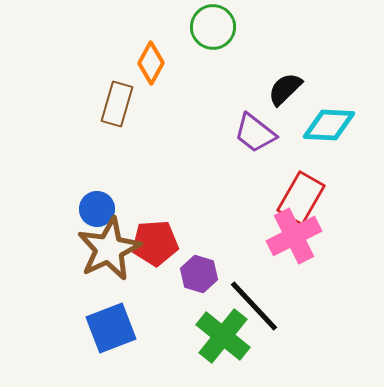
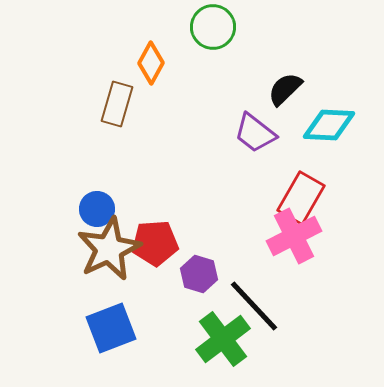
green cross: moved 3 px down; rotated 14 degrees clockwise
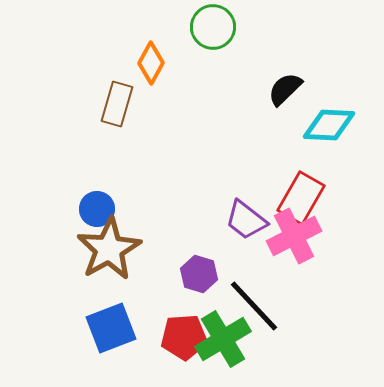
purple trapezoid: moved 9 px left, 87 px down
red pentagon: moved 29 px right, 94 px down
brown star: rotated 4 degrees counterclockwise
green cross: rotated 6 degrees clockwise
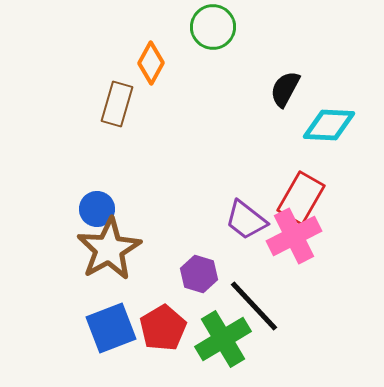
black semicircle: rotated 18 degrees counterclockwise
red pentagon: moved 21 px left, 9 px up; rotated 27 degrees counterclockwise
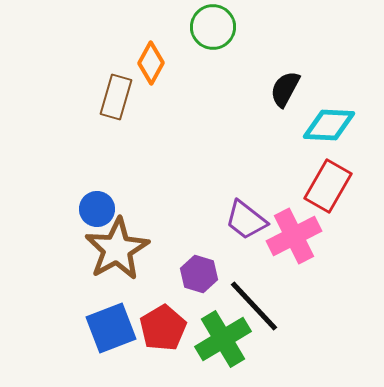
brown rectangle: moved 1 px left, 7 px up
red rectangle: moved 27 px right, 12 px up
brown star: moved 8 px right
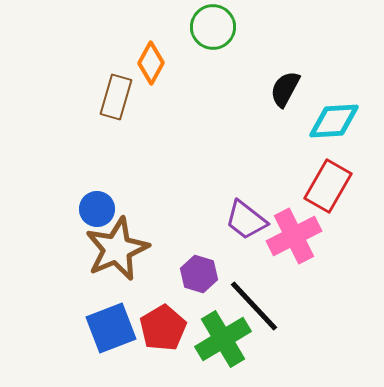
cyan diamond: moved 5 px right, 4 px up; rotated 6 degrees counterclockwise
brown star: rotated 6 degrees clockwise
